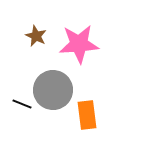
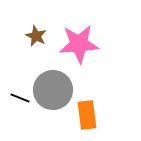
black line: moved 2 px left, 6 px up
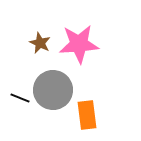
brown star: moved 4 px right, 7 px down
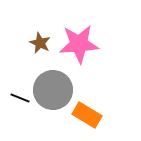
orange rectangle: rotated 52 degrees counterclockwise
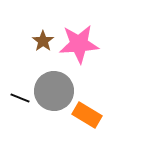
brown star: moved 3 px right, 2 px up; rotated 10 degrees clockwise
gray circle: moved 1 px right, 1 px down
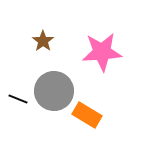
pink star: moved 23 px right, 8 px down
black line: moved 2 px left, 1 px down
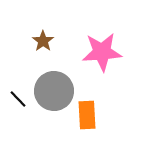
black line: rotated 24 degrees clockwise
orange rectangle: rotated 56 degrees clockwise
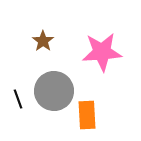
black line: rotated 24 degrees clockwise
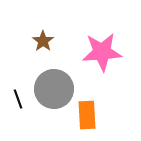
gray circle: moved 2 px up
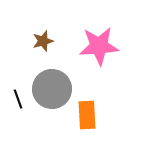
brown star: rotated 20 degrees clockwise
pink star: moved 3 px left, 6 px up
gray circle: moved 2 px left
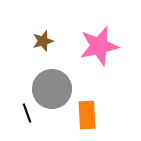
pink star: rotated 9 degrees counterclockwise
black line: moved 9 px right, 14 px down
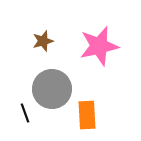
black line: moved 2 px left
